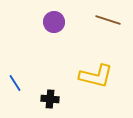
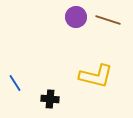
purple circle: moved 22 px right, 5 px up
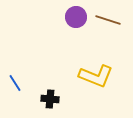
yellow L-shape: rotated 8 degrees clockwise
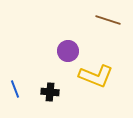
purple circle: moved 8 px left, 34 px down
blue line: moved 6 px down; rotated 12 degrees clockwise
black cross: moved 7 px up
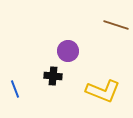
brown line: moved 8 px right, 5 px down
yellow L-shape: moved 7 px right, 15 px down
black cross: moved 3 px right, 16 px up
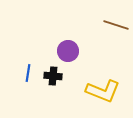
blue line: moved 13 px right, 16 px up; rotated 30 degrees clockwise
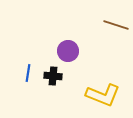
yellow L-shape: moved 4 px down
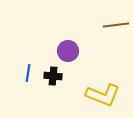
brown line: rotated 25 degrees counterclockwise
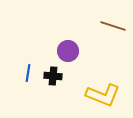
brown line: moved 3 px left, 1 px down; rotated 25 degrees clockwise
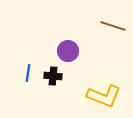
yellow L-shape: moved 1 px right, 1 px down
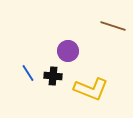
blue line: rotated 42 degrees counterclockwise
yellow L-shape: moved 13 px left, 7 px up
